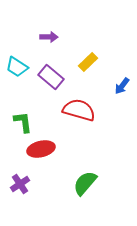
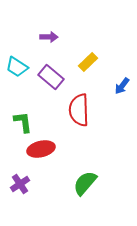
red semicircle: rotated 108 degrees counterclockwise
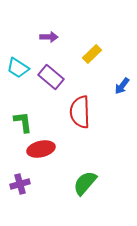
yellow rectangle: moved 4 px right, 8 px up
cyan trapezoid: moved 1 px right, 1 px down
red semicircle: moved 1 px right, 2 px down
purple cross: rotated 18 degrees clockwise
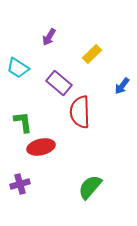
purple arrow: rotated 120 degrees clockwise
purple rectangle: moved 8 px right, 6 px down
red ellipse: moved 2 px up
green semicircle: moved 5 px right, 4 px down
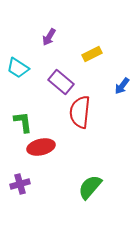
yellow rectangle: rotated 18 degrees clockwise
purple rectangle: moved 2 px right, 1 px up
red semicircle: rotated 8 degrees clockwise
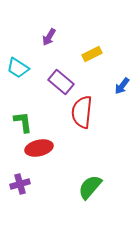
red semicircle: moved 2 px right
red ellipse: moved 2 px left, 1 px down
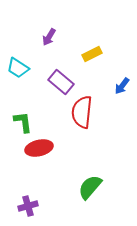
purple cross: moved 8 px right, 22 px down
